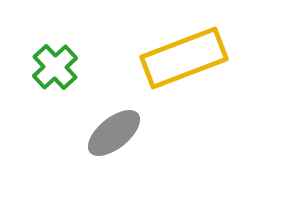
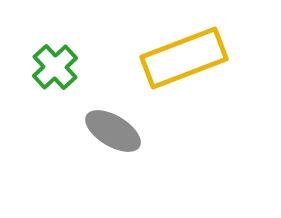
gray ellipse: moved 1 px left, 2 px up; rotated 70 degrees clockwise
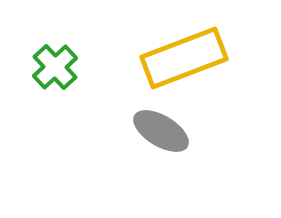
gray ellipse: moved 48 px right
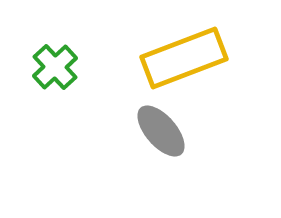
gray ellipse: rotated 18 degrees clockwise
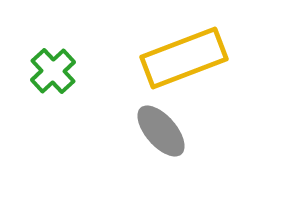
green cross: moved 2 px left, 4 px down
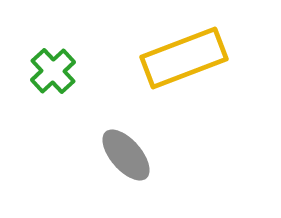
gray ellipse: moved 35 px left, 24 px down
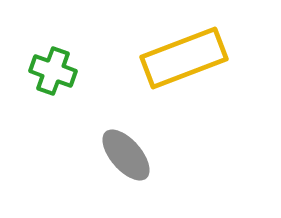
green cross: rotated 27 degrees counterclockwise
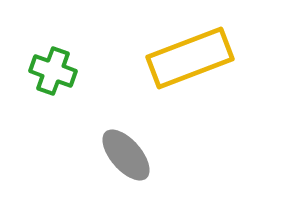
yellow rectangle: moved 6 px right
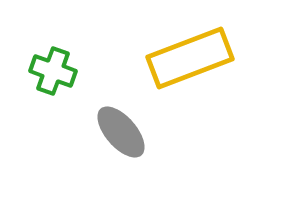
gray ellipse: moved 5 px left, 23 px up
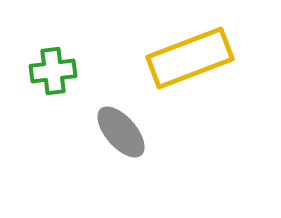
green cross: rotated 27 degrees counterclockwise
